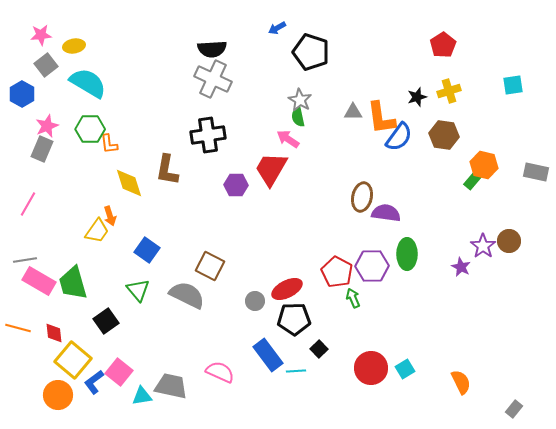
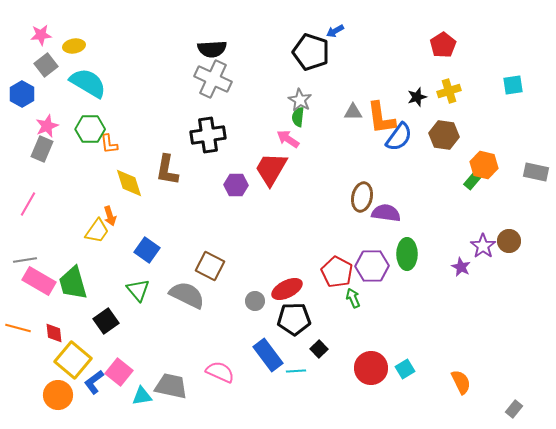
blue arrow at (277, 28): moved 58 px right, 3 px down
green semicircle at (298, 117): rotated 18 degrees clockwise
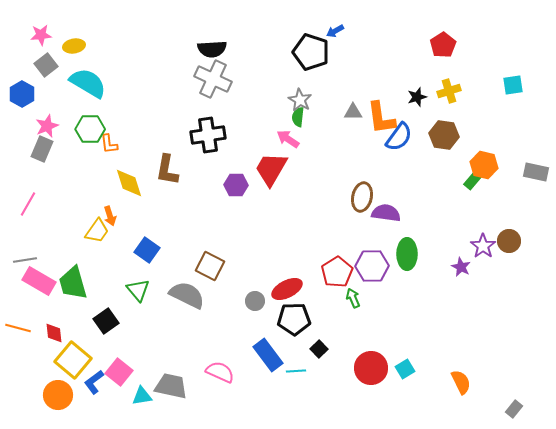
red pentagon at (337, 272): rotated 12 degrees clockwise
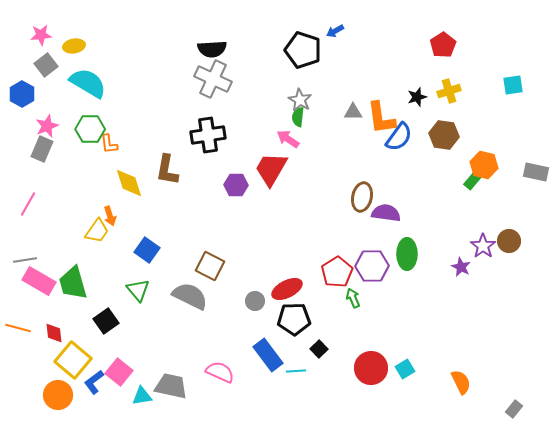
black pentagon at (311, 52): moved 8 px left, 2 px up
gray semicircle at (187, 295): moved 3 px right, 1 px down
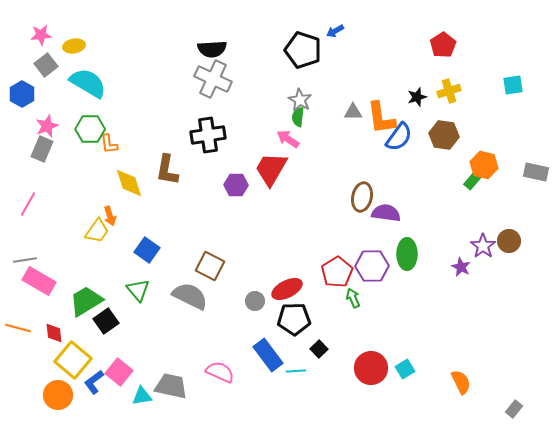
green trapezoid at (73, 283): moved 13 px right, 18 px down; rotated 75 degrees clockwise
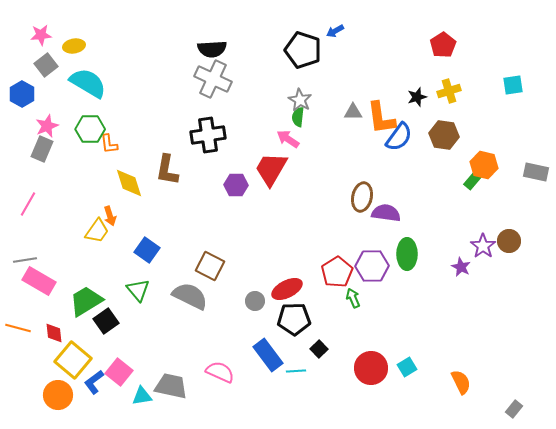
cyan square at (405, 369): moved 2 px right, 2 px up
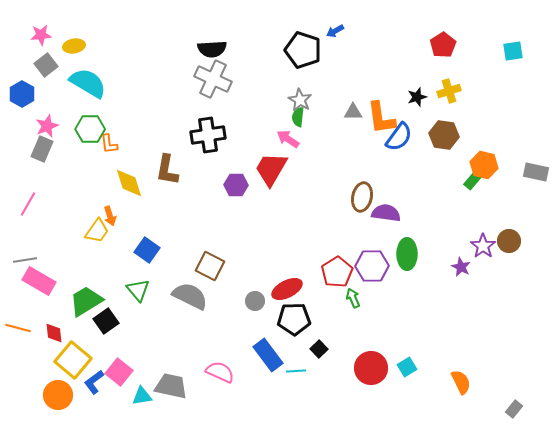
cyan square at (513, 85): moved 34 px up
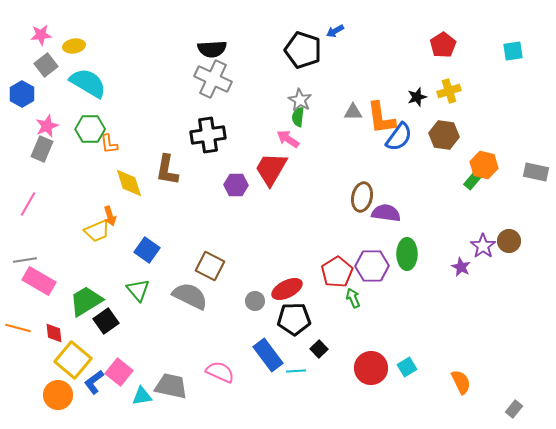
yellow trapezoid at (97, 231): rotated 32 degrees clockwise
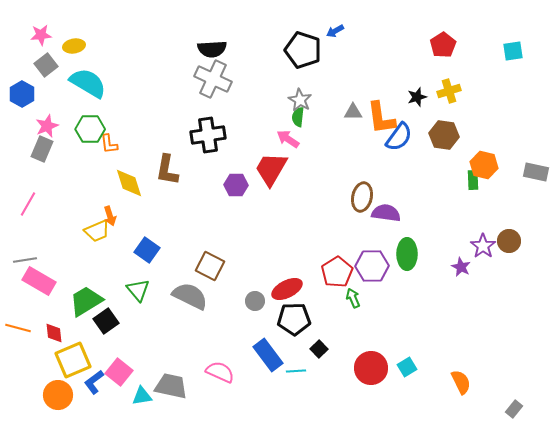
green rectangle at (473, 180): rotated 42 degrees counterclockwise
yellow square at (73, 360): rotated 27 degrees clockwise
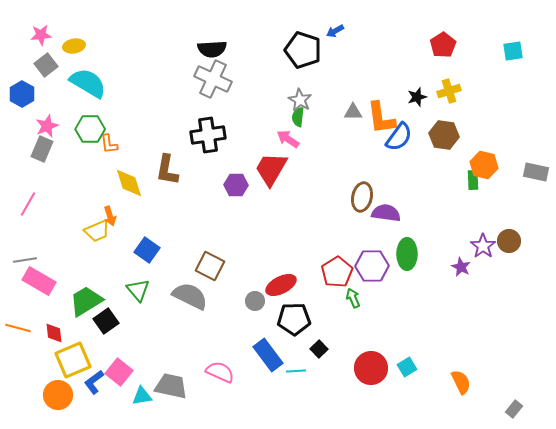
red ellipse at (287, 289): moved 6 px left, 4 px up
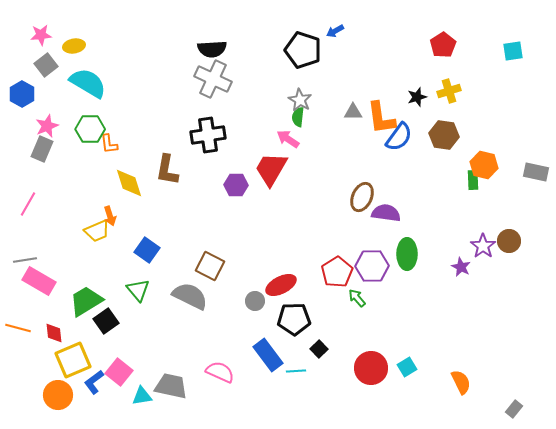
brown ellipse at (362, 197): rotated 12 degrees clockwise
green arrow at (353, 298): moved 4 px right; rotated 18 degrees counterclockwise
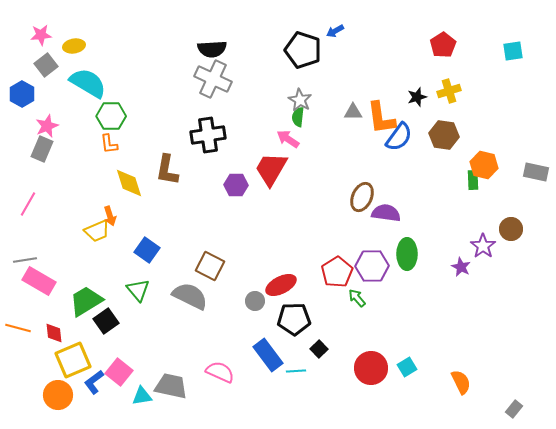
green hexagon at (90, 129): moved 21 px right, 13 px up
brown circle at (509, 241): moved 2 px right, 12 px up
